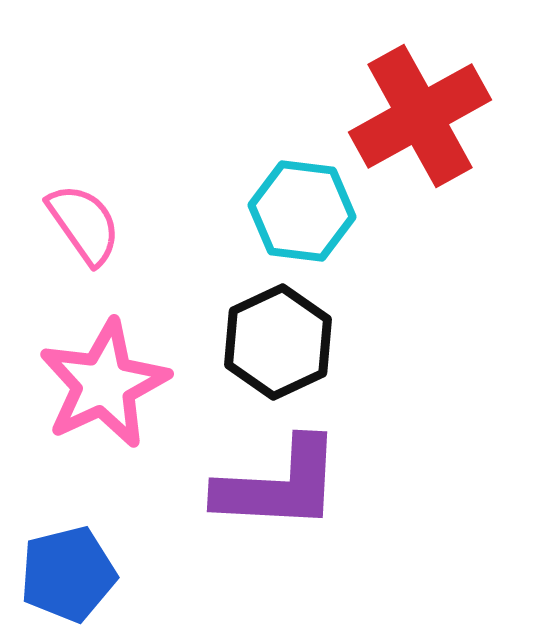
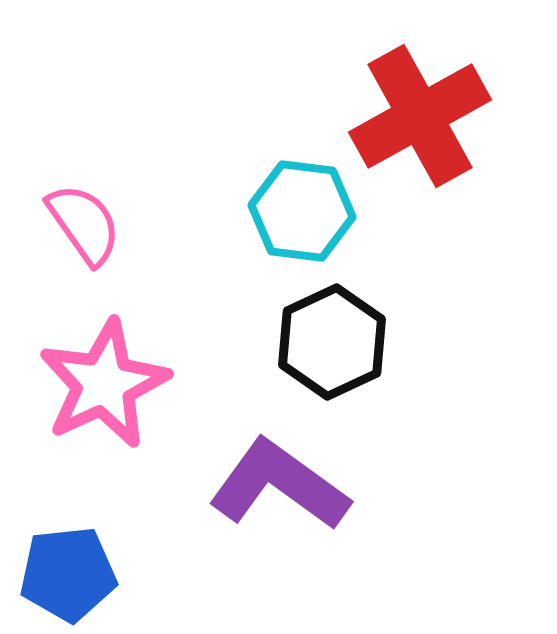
black hexagon: moved 54 px right
purple L-shape: rotated 147 degrees counterclockwise
blue pentagon: rotated 8 degrees clockwise
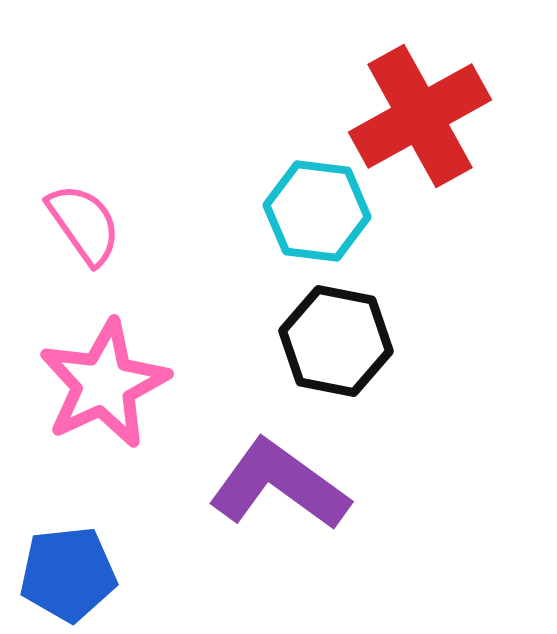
cyan hexagon: moved 15 px right
black hexagon: moved 4 px right, 1 px up; rotated 24 degrees counterclockwise
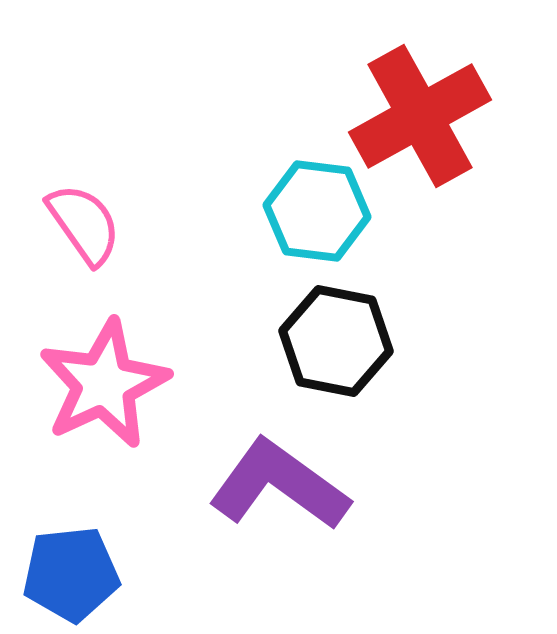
blue pentagon: moved 3 px right
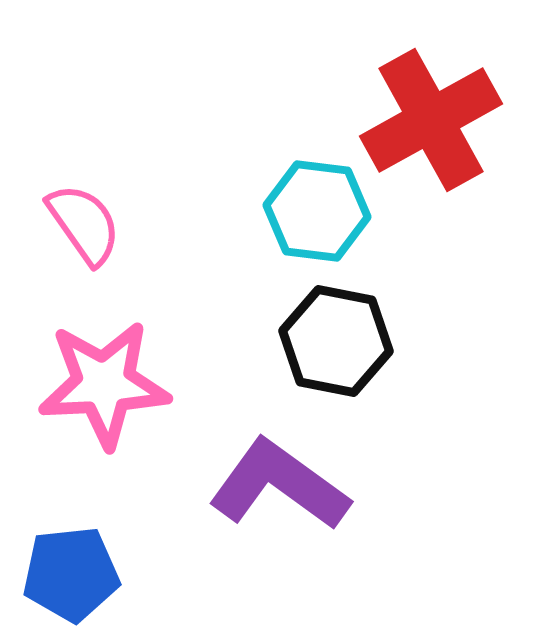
red cross: moved 11 px right, 4 px down
pink star: rotated 22 degrees clockwise
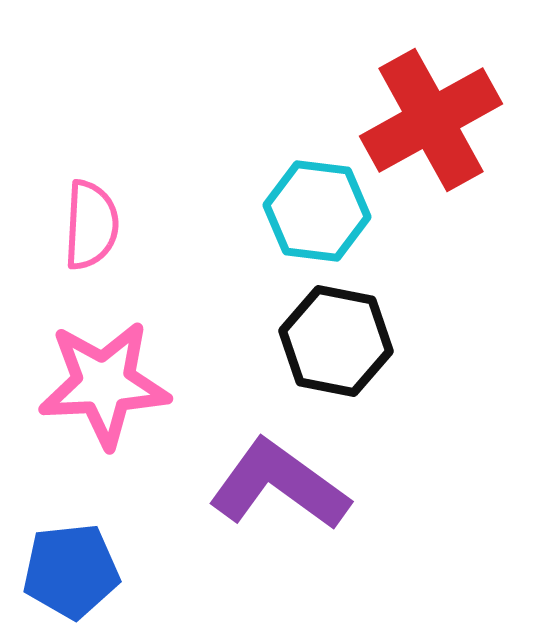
pink semicircle: moved 7 px right, 1 px down; rotated 38 degrees clockwise
blue pentagon: moved 3 px up
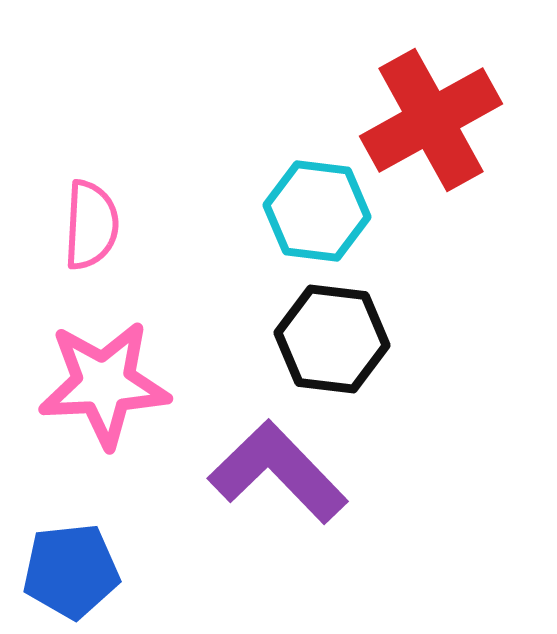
black hexagon: moved 4 px left, 2 px up; rotated 4 degrees counterclockwise
purple L-shape: moved 1 px left, 13 px up; rotated 10 degrees clockwise
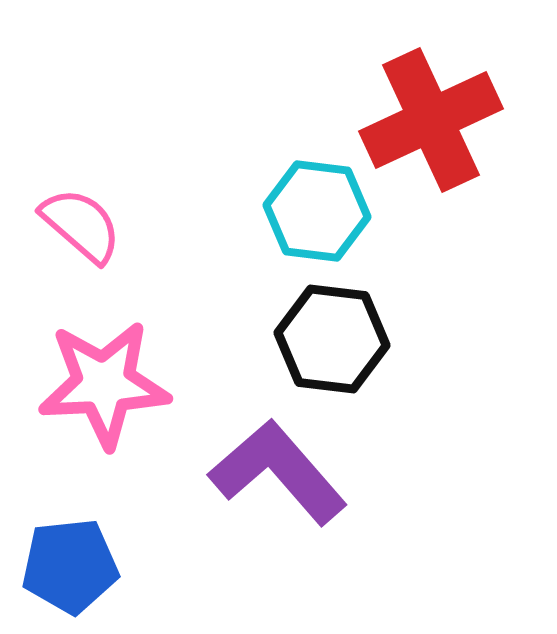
red cross: rotated 4 degrees clockwise
pink semicircle: moved 10 px left; rotated 52 degrees counterclockwise
purple L-shape: rotated 3 degrees clockwise
blue pentagon: moved 1 px left, 5 px up
